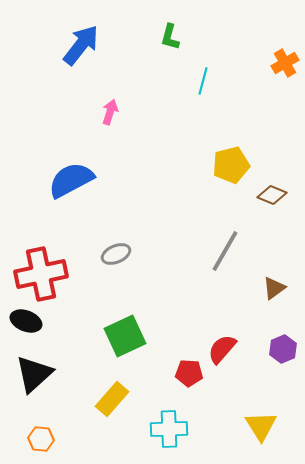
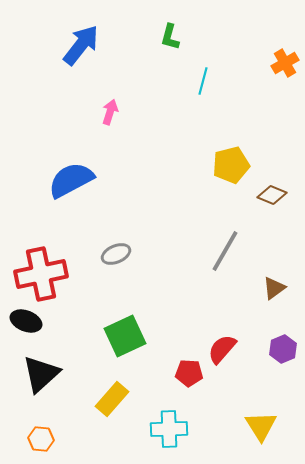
black triangle: moved 7 px right
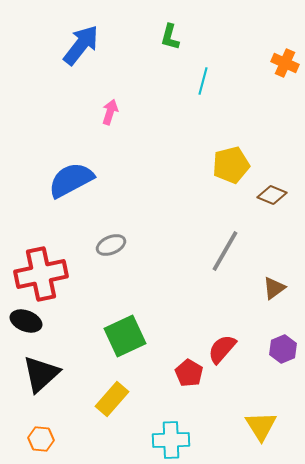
orange cross: rotated 36 degrees counterclockwise
gray ellipse: moved 5 px left, 9 px up
red pentagon: rotated 28 degrees clockwise
cyan cross: moved 2 px right, 11 px down
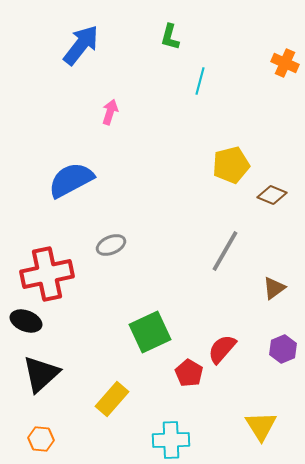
cyan line: moved 3 px left
red cross: moved 6 px right
green square: moved 25 px right, 4 px up
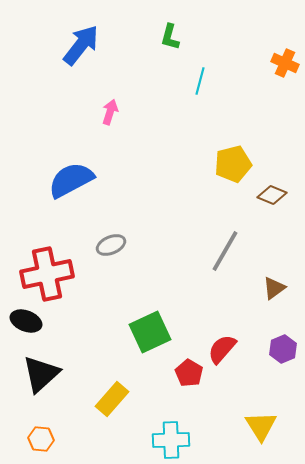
yellow pentagon: moved 2 px right, 1 px up
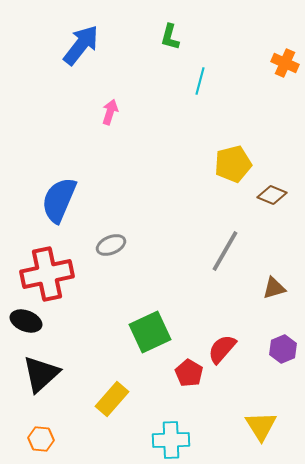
blue semicircle: moved 12 px left, 20 px down; rotated 39 degrees counterclockwise
brown triangle: rotated 20 degrees clockwise
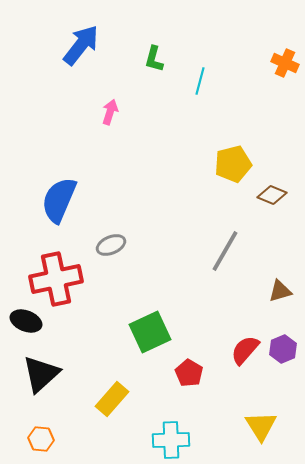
green L-shape: moved 16 px left, 22 px down
red cross: moved 9 px right, 5 px down
brown triangle: moved 6 px right, 3 px down
red semicircle: moved 23 px right, 1 px down
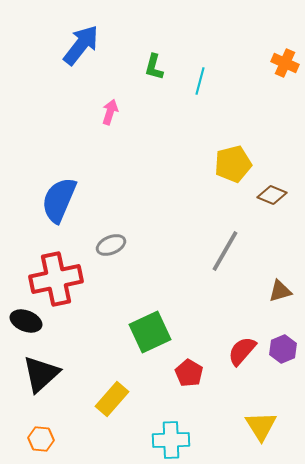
green L-shape: moved 8 px down
red semicircle: moved 3 px left, 1 px down
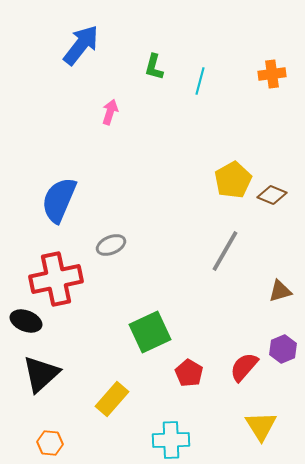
orange cross: moved 13 px left, 11 px down; rotated 32 degrees counterclockwise
yellow pentagon: moved 16 px down; rotated 15 degrees counterclockwise
red semicircle: moved 2 px right, 16 px down
orange hexagon: moved 9 px right, 4 px down
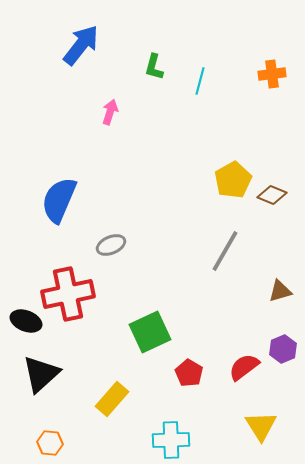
red cross: moved 12 px right, 15 px down
red semicircle: rotated 12 degrees clockwise
